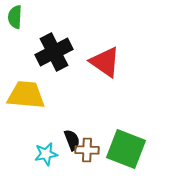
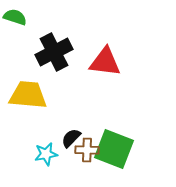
green semicircle: rotated 105 degrees clockwise
red triangle: rotated 28 degrees counterclockwise
yellow trapezoid: moved 2 px right
black semicircle: moved 1 px left, 2 px up; rotated 115 degrees counterclockwise
green square: moved 12 px left
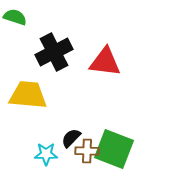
brown cross: moved 1 px down
cyan star: rotated 10 degrees clockwise
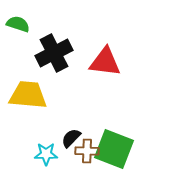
green semicircle: moved 3 px right, 7 px down
black cross: moved 1 px down
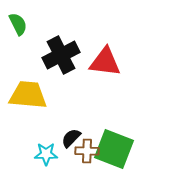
green semicircle: rotated 45 degrees clockwise
black cross: moved 7 px right, 2 px down
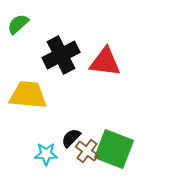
green semicircle: rotated 105 degrees counterclockwise
brown cross: rotated 35 degrees clockwise
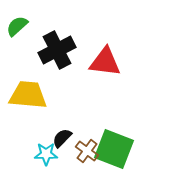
green semicircle: moved 1 px left, 2 px down
black cross: moved 4 px left, 5 px up
black semicircle: moved 9 px left
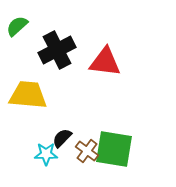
green square: rotated 12 degrees counterclockwise
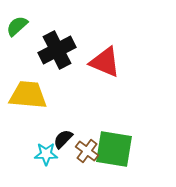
red triangle: rotated 16 degrees clockwise
black semicircle: moved 1 px right, 1 px down
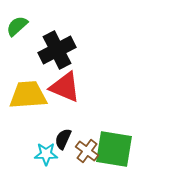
red triangle: moved 40 px left, 25 px down
yellow trapezoid: rotated 9 degrees counterclockwise
black semicircle: rotated 20 degrees counterclockwise
